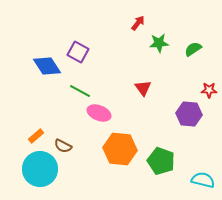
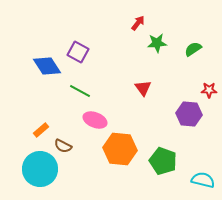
green star: moved 2 px left
pink ellipse: moved 4 px left, 7 px down
orange rectangle: moved 5 px right, 6 px up
green pentagon: moved 2 px right
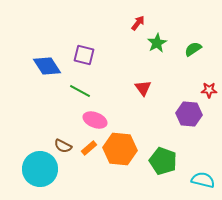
green star: rotated 24 degrees counterclockwise
purple square: moved 6 px right, 3 px down; rotated 15 degrees counterclockwise
orange rectangle: moved 48 px right, 18 px down
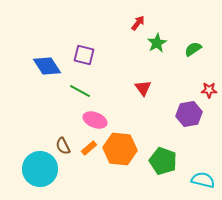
purple hexagon: rotated 15 degrees counterclockwise
brown semicircle: rotated 36 degrees clockwise
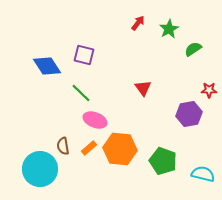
green star: moved 12 px right, 14 px up
green line: moved 1 px right, 2 px down; rotated 15 degrees clockwise
brown semicircle: rotated 18 degrees clockwise
cyan semicircle: moved 6 px up
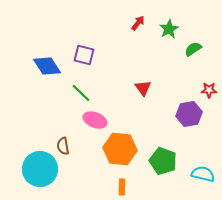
orange rectangle: moved 33 px right, 39 px down; rotated 49 degrees counterclockwise
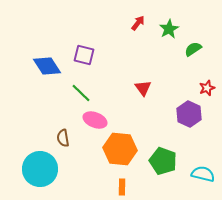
red star: moved 2 px left, 2 px up; rotated 21 degrees counterclockwise
purple hexagon: rotated 25 degrees counterclockwise
brown semicircle: moved 8 px up
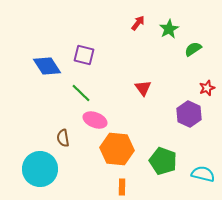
orange hexagon: moved 3 px left
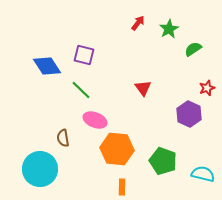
green line: moved 3 px up
